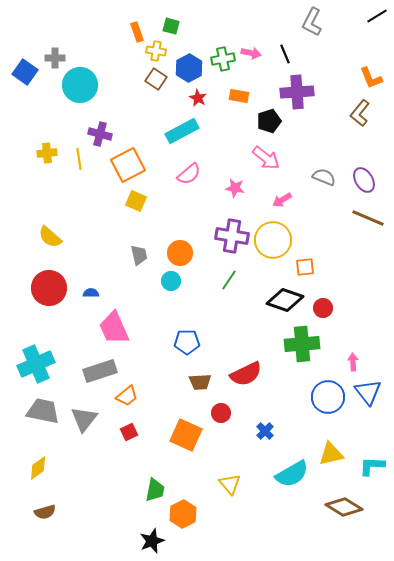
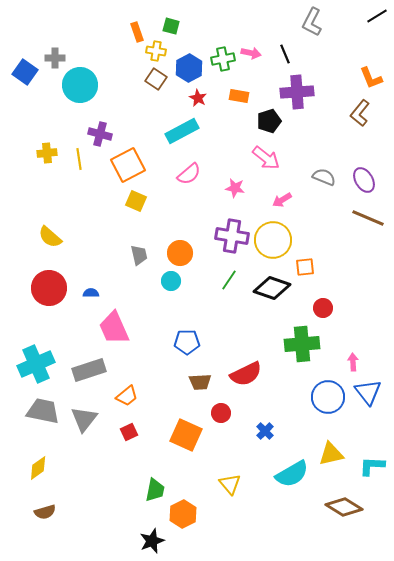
black diamond at (285, 300): moved 13 px left, 12 px up
gray rectangle at (100, 371): moved 11 px left, 1 px up
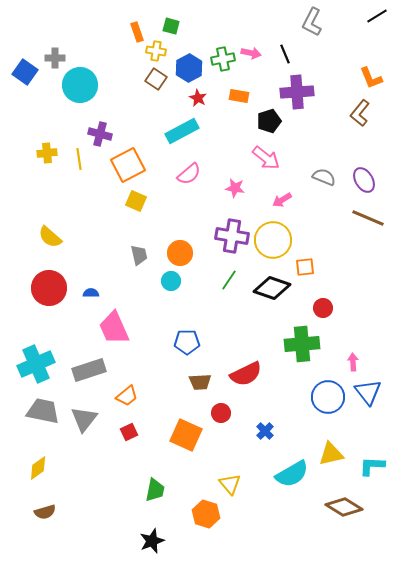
orange hexagon at (183, 514): moved 23 px right; rotated 16 degrees counterclockwise
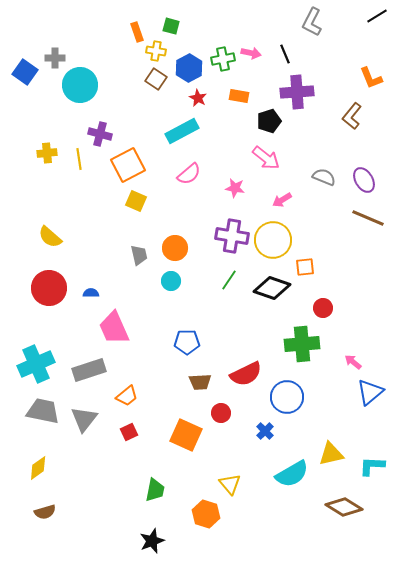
brown L-shape at (360, 113): moved 8 px left, 3 px down
orange circle at (180, 253): moved 5 px left, 5 px up
pink arrow at (353, 362): rotated 48 degrees counterclockwise
blue triangle at (368, 392): moved 2 px right; rotated 28 degrees clockwise
blue circle at (328, 397): moved 41 px left
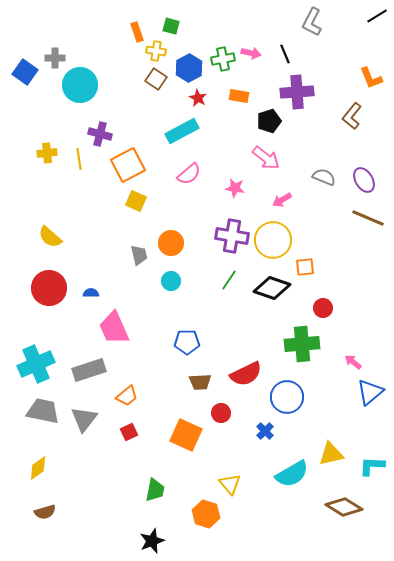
orange circle at (175, 248): moved 4 px left, 5 px up
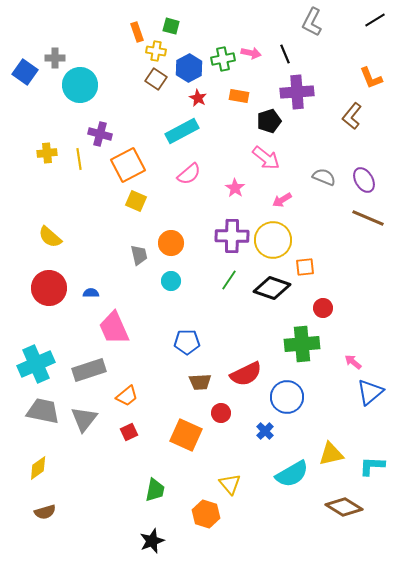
black line at (377, 16): moved 2 px left, 4 px down
pink star at (235, 188): rotated 24 degrees clockwise
purple cross at (232, 236): rotated 8 degrees counterclockwise
